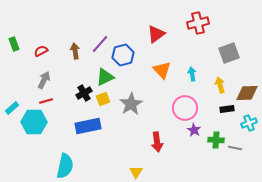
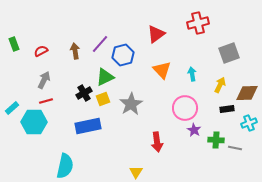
yellow arrow: rotated 42 degrees clockwise
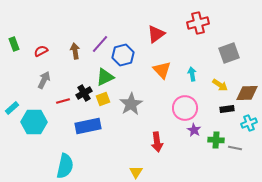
yellow arrow: rotated 98 degrees clockwise
red line: moved 17 px right
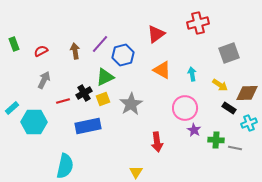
orange triangle: rotated 18 degrees counterclockwise
black rectangle: moved 2 px right, 1 px up; rotated 40 degrees clockwise
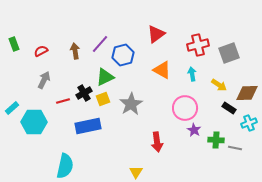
red cross: moved 22 px down
yellow arrow: moved 1 px left
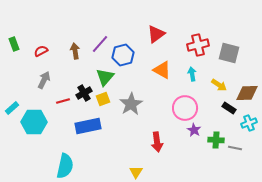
gray square: rotated 35 degrees clockwise
green triangle: rotated 24 degrees counterclockwise
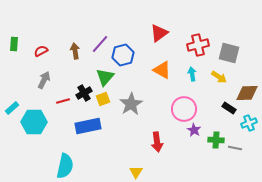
red triangle: moved 3 px right, 1 px up
green rectangle: rotated 24 degrees clockwise
yellow arrow: moved 8 px up
pink circle: moved 1 px left, 1 px down
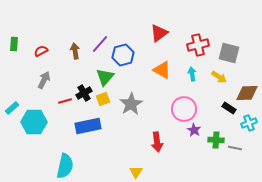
red line: moved 2 px right
